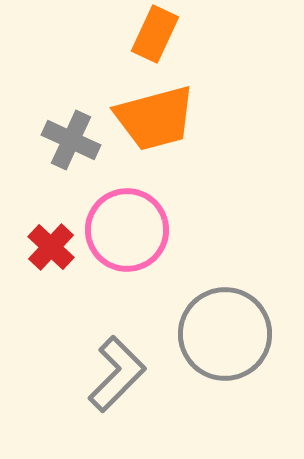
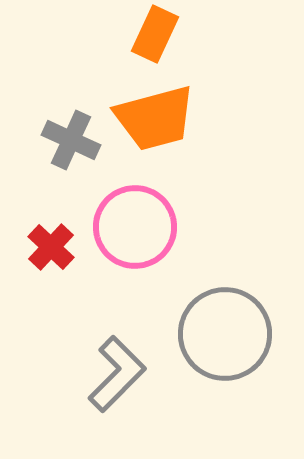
pink circle: moved 8 px right, 3 px up
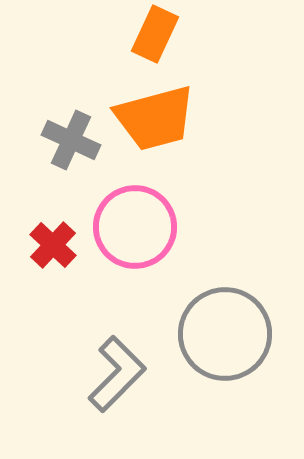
red cross: moved 2 px right, 2 px up
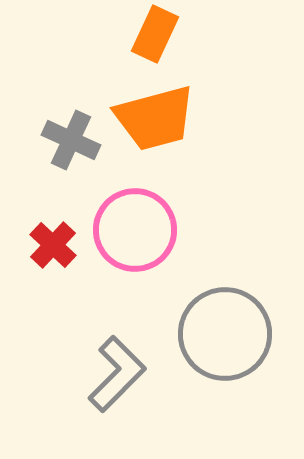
pink circle: moved 3 px down
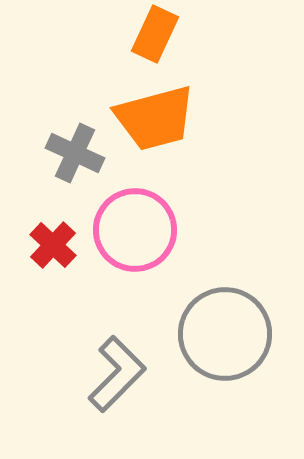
gray cross: moved 4 px right, 13 px down
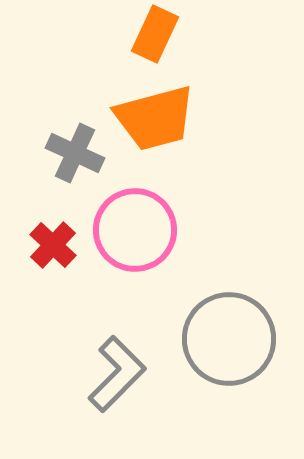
gray circle: moved 4 px right, 5 px down
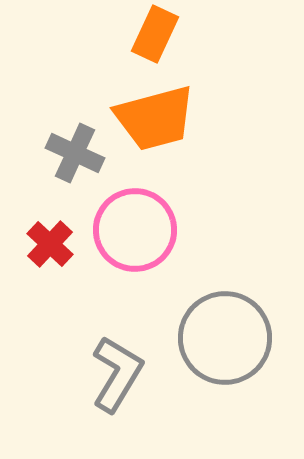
red cross: moved 3 px left, 1 px up
gray circle: moved 4 px left, 1 px up
gray L-shape: rotated 14 degrees counterclockwise
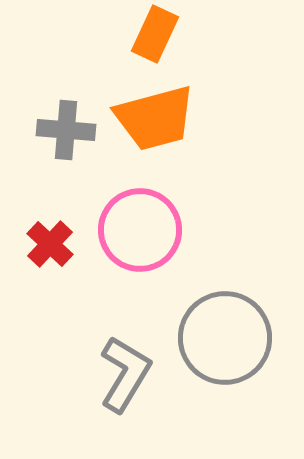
gray cross: moved 9 px left, 23 px up; rotated 20 degrees counterclockwise
pink circle: moved 5 px right
gray L-shape: moved 8 px right
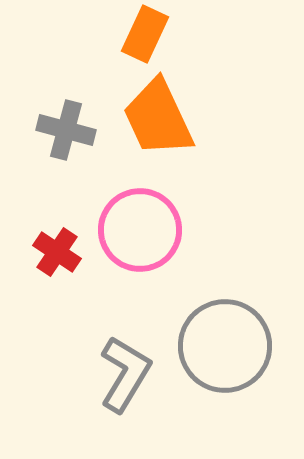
orange rectangle: moved 10 px left
orange trapezoid: moved 3 px right; rotated 80 degrees clockwise
gray cross: rotated 10 degrees clockwise
red cross: moved 7 px right, 8 px down; rotated 9 degrees counterclockwise
gray circle: moved 8 px down
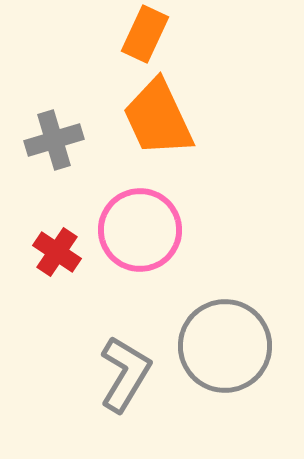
gray cross: moved 12 px left, 10 px down; rotated 32 degrees counterclockwise
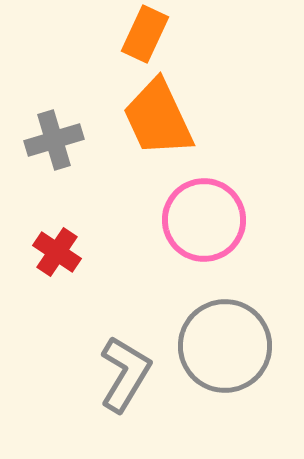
pink circle: moved 64 px right, 10 px up
